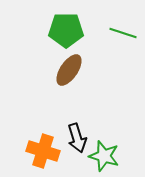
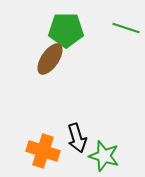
green line: moved 3 px right, 5 px up
brown ellipse: moved 19 px left, 11 px up
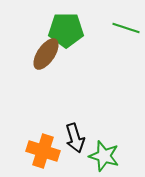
brown ellipse: moved 4 px left, 5 px up
black arrow: moved 2 px left
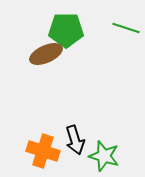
brown ellipse: rotated 32 degrees clockwise
black arrow: moved 2 px down
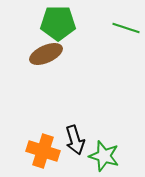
green pentagon: moved 8 px left, 7 px up
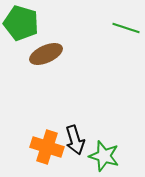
green pentagon: moved 37 px left; rotated 16 degrees clockwise
orange cross: moved 4 px right, 4 px up
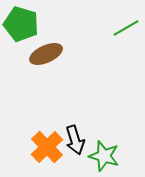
green pentagon: moved 1 px down
green line: rotated 48 degrees counterclockwise
orange cross: rotated 28 degrees clockwise
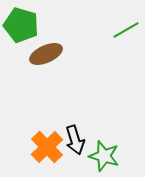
green pentagon: moved 1 px down
green line: moved 2 px down
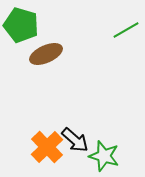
black arrow: rotated 32 degrees counterclockwise
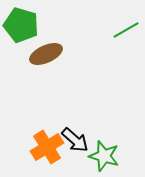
orange cross: rotated 12 degrees clockwise
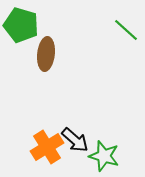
green line: rotated 72 degrees clockwise
brown ellipse: rotated 60 degrees counterclockwise
